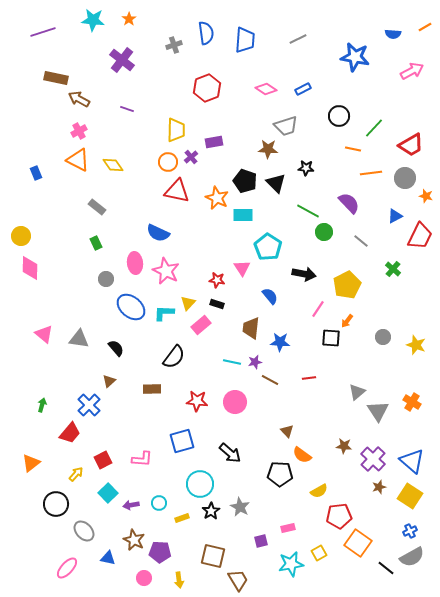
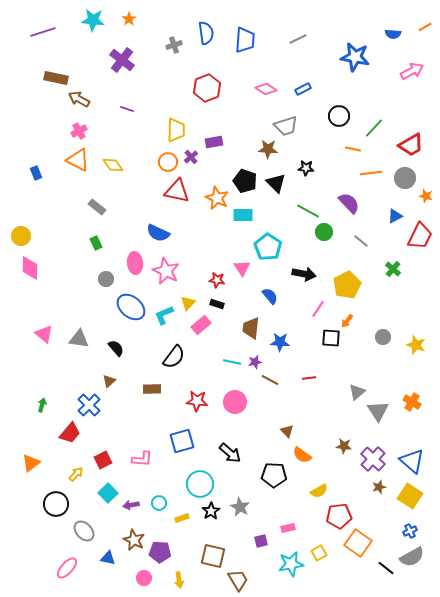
cyan L-shape at (164, 313): moved 2 px down; rotated 25 degrees counterclockwise
black pentagon at (280, 474): moved 6 px left, 1 px down
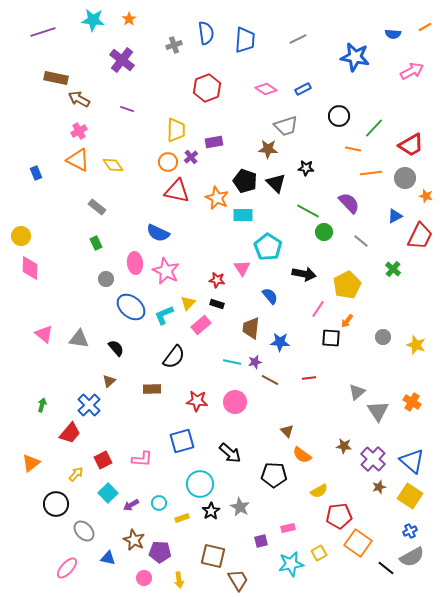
purple arrow at (131, 505): rotated 21 degrees counterclockwise
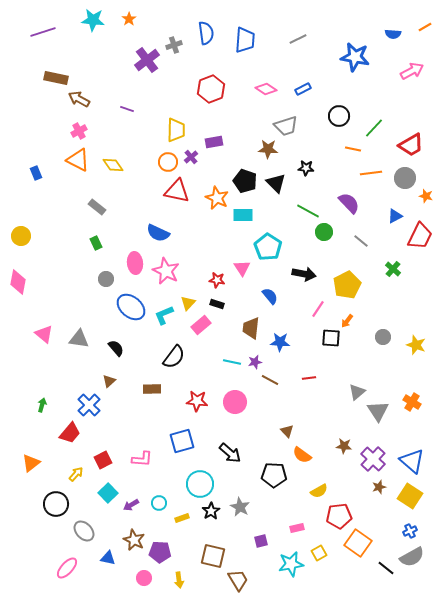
purple cross at (122, 60): moved 25 px right; rotated 15 degrees clockwise
red hexagon at (207, 88): moved 4 px right, 1 px down
pink diamond at (30, 268): moved 12 px left, 14 px down; rotated 10 degrees clockwise
pink rectangle at (288, 528): moved 9 px right
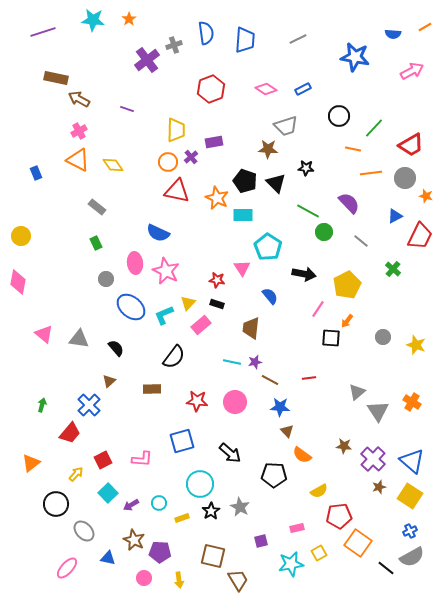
blue star at (280, 342): moved 65 px down
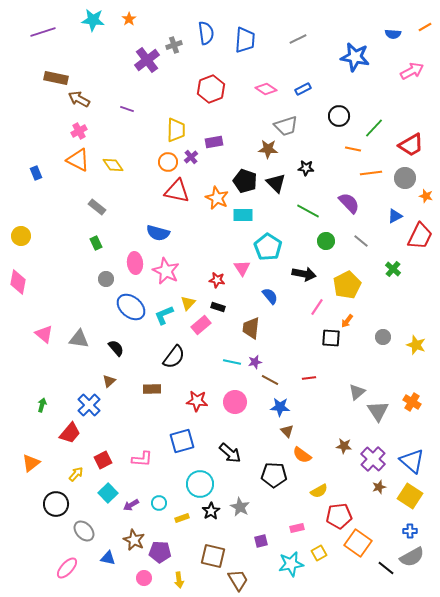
green circle at (324, 232): moved 2 px right, 9 px down
blue semicircle at (158, 233): rotated 10 degrees counterclockwise
black rectangle at (217, 304): moved 1 px right, 3 px down
pink line at (318, 309): moved 1 px left, 2 px up
blue cross at (410, 531): rotated 24 degrees clockwise
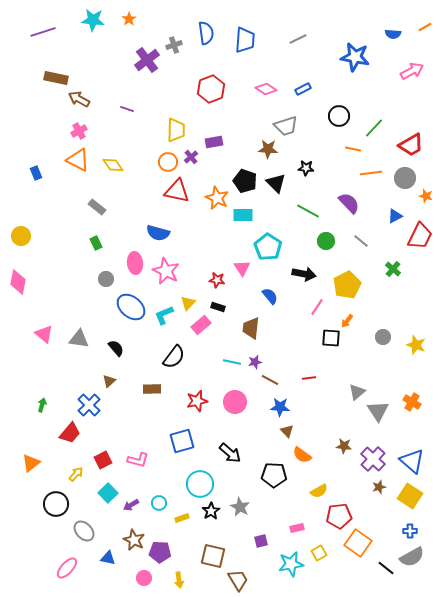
red star at (197, 401): rotated 20 degrees counterclockwise
pink L-shape at (142, 459): moved 4 px left, 1 px down; rotated 10 degrees clockwise
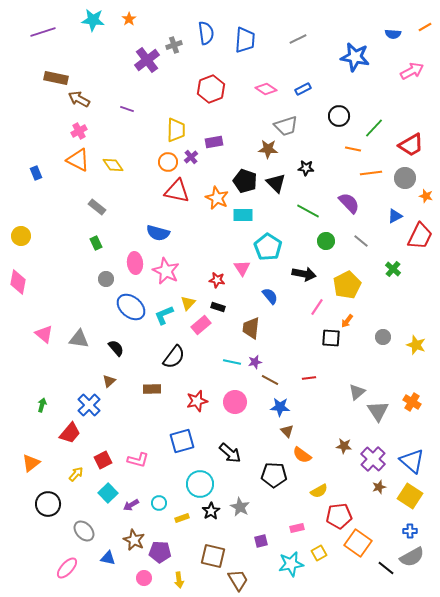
black circle at (56, 504): moved 8 px left
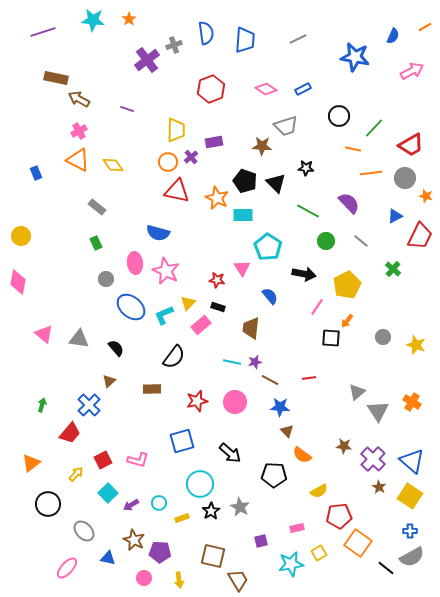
blue semicircle at (393, 34): moved 2 px down; rotated 70 degrees counterclockwise
brown star at (268, 149): moved 6 px left, 3 px up
brown star at (379, 487): rotated 24 degrees counterclockwise
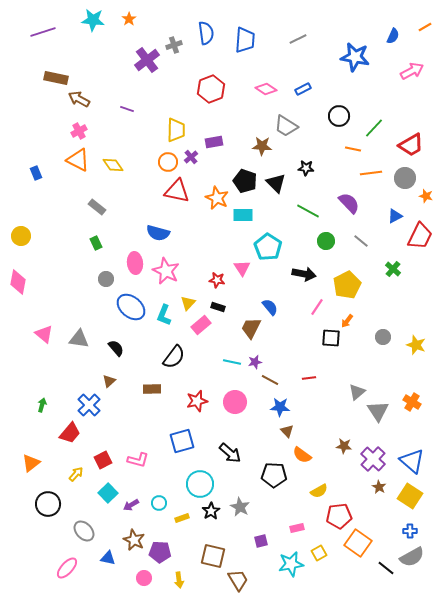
gray trapezoid at (286, 126): rotated 50 degrees clockwise
blue semicircle at (270, 296): moved 11 px down
cyan L-shape at (164, 315): rotated 45 degrees counterclockwise
brown trapezoid at (251, 328): rotated 20 degrees clockwise
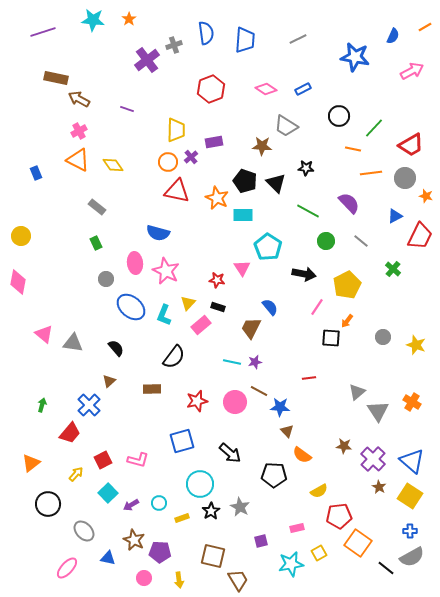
gray triangle at (79, 339): moved 6 px left, 4 px down
brown line at (270, 380): moved 11 px left, 11 px down
